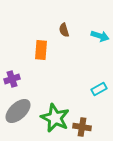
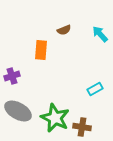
brown semicircle: rotated 96 degrees counterclockwise
cyan arrow: moved 2 px up; rotated 150 degrees counterclockwise
purple cross: moved 3 px up
cyan rectangle: moved 4 px left
gray ellipse: rotated 72 degrees clockwise
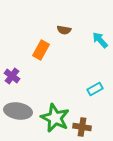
brown semicircle: rotated 32 degrees clockwise
cyan arrow: moved 6 px down
orange rectangle: rotated 24 degrees clockwise
purple cross: rotated 35 degrees counterclockwise
gray ellipse: rotated 20 degrees counterclockwise
